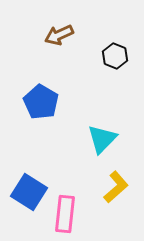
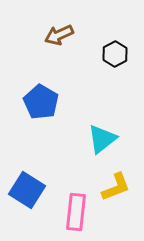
black hexagon: moved 2 px up; rotated 10 degrees clockwise
cyan triangle: rotated 8 degrees clockwise
yellow L-shape: rotated 20 degrees clockwise
blue square: moved 2 px left, 2 px up
pink rectangle: moved 11 px right, 2 px up
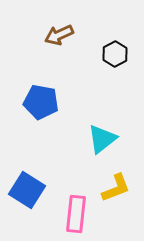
blue pentagon: rotated 20 degrees counterclockwise
yellow L-shape: moved 1 px down
pink rectangle: moved 2 px down
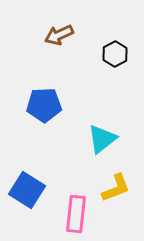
blue pentagon: moved 3 px right, 3 px down; rotated 12 degrees counterclockwise
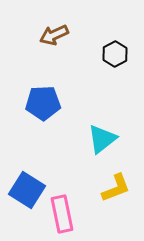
brown arrow: moved 5 px left
blue pentagon: moved 1 px left, 2 px up
pink rectangle: moved 14 px left; rotated 18 degrees counterclockwise
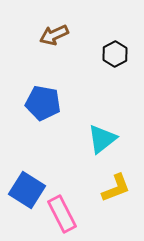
blue pentagon: rotated 12 degrees clockwise
pink rectangle: rotated 15 degrees counterclockwise
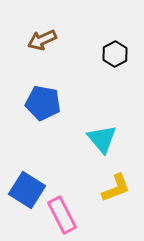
brown arrow: moved 12 px left, 5 px down
cyan triangle: rotated 32 degrees counterclockwise
pink rectangle: moved 1 px down
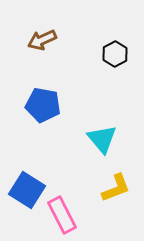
blue pentagon: moved 2 px down
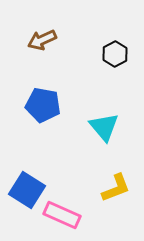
cyan triangle: moved 2 px right, 12 px up
pink rectangle: rotated 39 degrees counterclockwise
